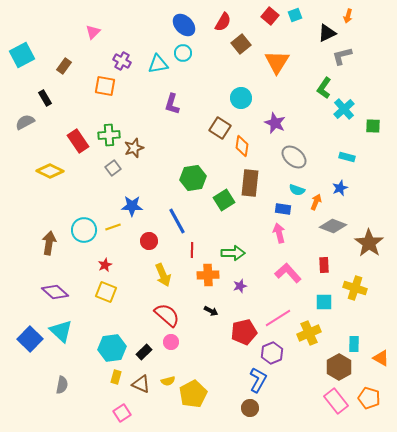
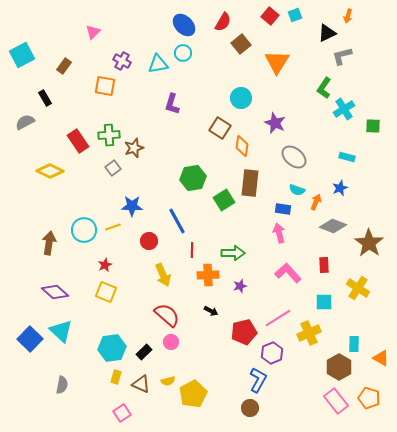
cyan cross at (344, 109): rotated 10 degrees clockwise
yellow cross at (355, 288): moved 3 px right; rotated 15 degrees clockwise
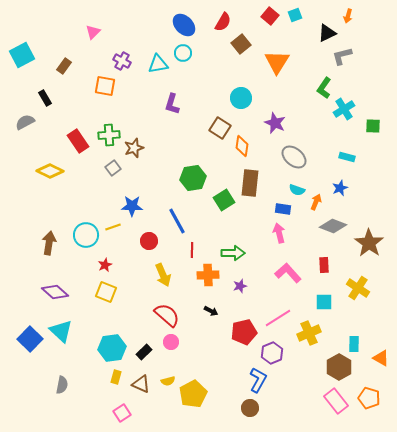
cyan circle at (84, 230): moved 2 px right, 5 px down
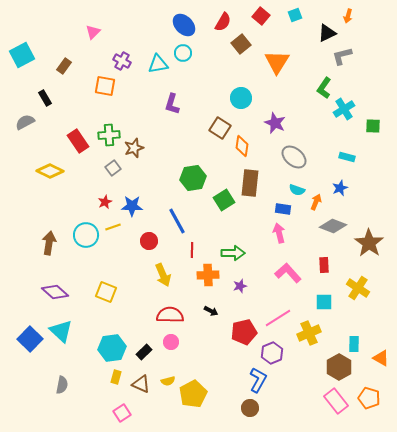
red square at (270, 16): moved 9 px left
red star at (105, 265): moved 63 px up
red semicircle at (167, 315): moved 3 px right; rotated 40 degrees counterclockwise
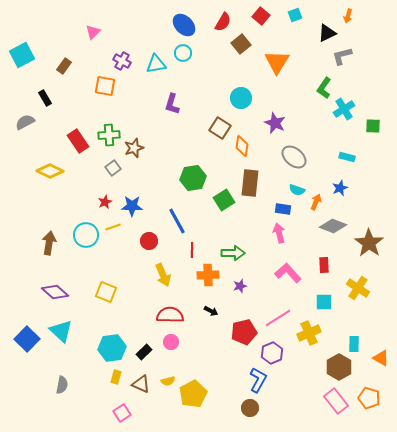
cyan triangle at (158, 64): moved 2 px left
blue square at (30, 339): moved 3 px left
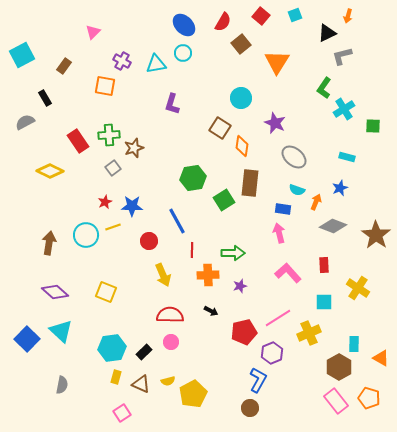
brown star at (369, 243): moved 7 px right, 8 px up
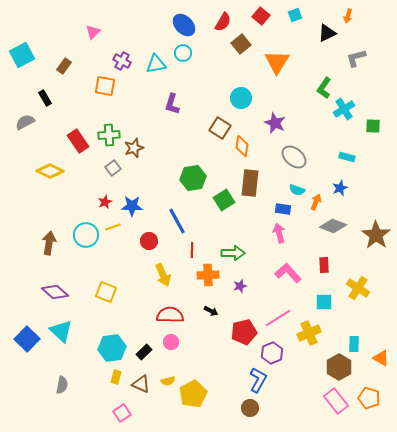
gray L-shape at (342, 56): moved 14 px right, 2 px down
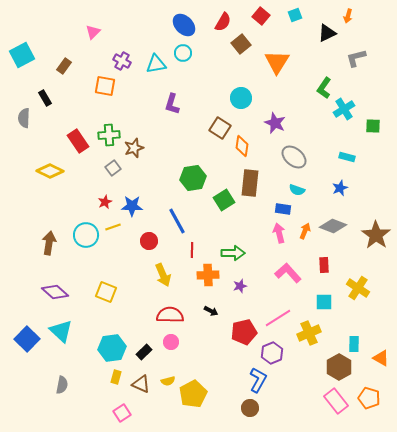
gray semicircle at (25, 122): moved 1 px left, 4 px up; rotated 60 degrees counterclockwise
orange arrow at (316, 202): moved 11 px left, 29 px down
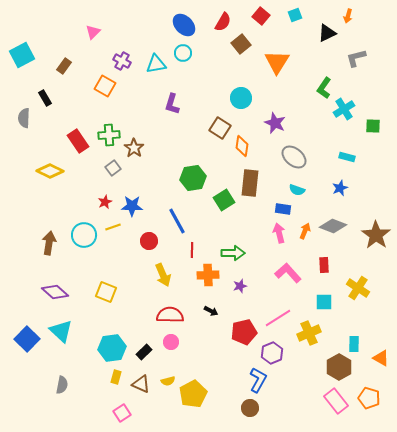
orange square at (105, 86): rotated 20 degrees clockwise
brown star at (134, 148): rotated 18 degrees counterclockwise
cyan circle at (86, 235): moved 2 px left
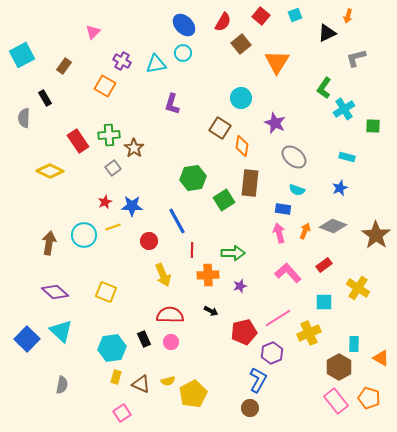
red rectangle at (324, 265): rotated 56 degrees clockwise
black rectangle at (144, 352): moved 13 px up; rotated 70 degrees counterclockwise
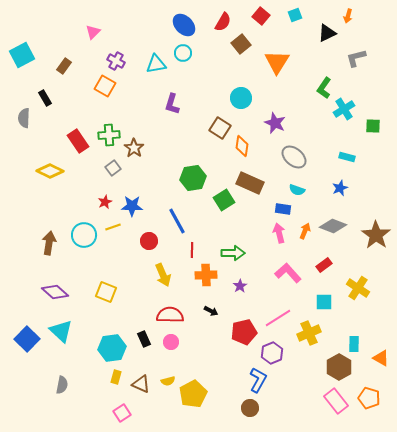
purple cross at (122, 61): moved 6 px left
brown rectangle at (250, 183): rotated 72 degrees counterclockwise
orange cross at (208, 275): moved 2 px left
purple star at (240, 286): rotated 16 degrees counterclockwise
